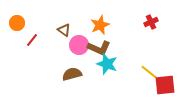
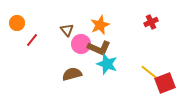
brown triangle: moved 3 px right; rotated 16 degrees clockwise
pink circle: moved 2 px right, 1 px up
red square: moved 2 px up; rotated 15 degrees counterclockwise
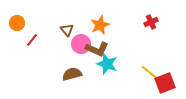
brown L-shape: moved 2 px left, 1 px down
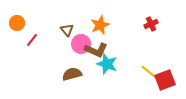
red cross: moved 2 px down
brown L-shape: moved 1 px left, 1 px down
red square: moved 3 px up
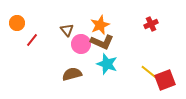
brown L-shape: moved 6 px right, 8 px up
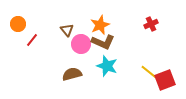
orange circle: moved 1 px right, 1 px down
brown L-shape: moved 1 px right
cyan star: moved 2 px down
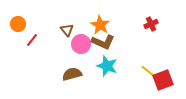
orange star: rotated 18 degrees counterclockwise
red square: moved 2 px left
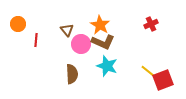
red line: moved 4 px right; rotated 32 degrees counterclockwise
brown semicircle: rotated 102 degrees clockwise
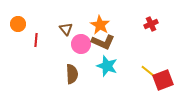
brown triangle: moved 1 px left, 1 px up
